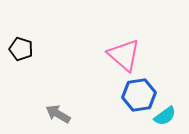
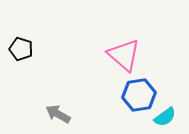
cyan semicircle: moved 1 px down
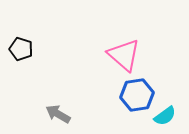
blue hexagon: moved 2 px left
cyan semicircle: moved 1 px up
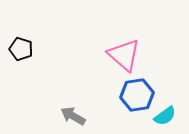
gray arrow: moved 15 px right, 2 px down
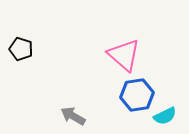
cyan semicircle: rotated 10 degrees clockwise
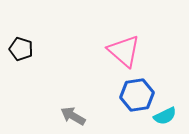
pink triangle: moved 4 px up
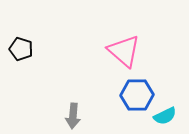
blue hexagon: rotated 8 degrees clockwise
gray arrow: rotated 115 degrees counterclockwise
